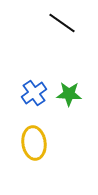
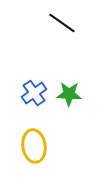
yellow ellipse: moved 3 px down
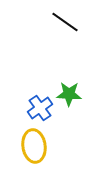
black line: moved 3 px right, 1 px up
blue cross: moved 6 px right, 15 px down
